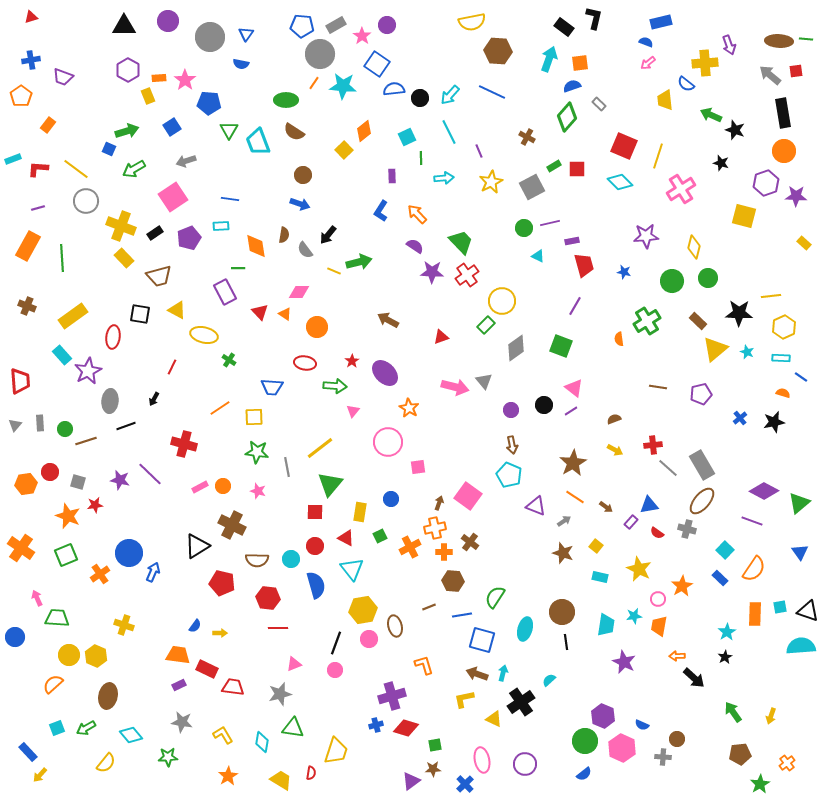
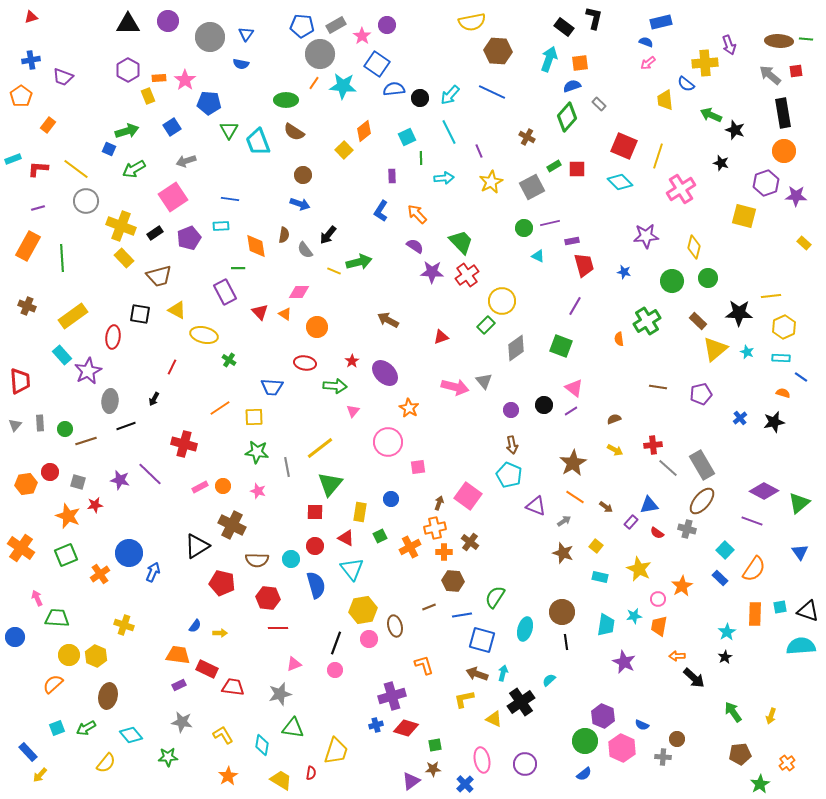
black triangle at (124, 26): moved 4 px right, 2 px up
cyan diamond at (262, 742): moved 3 px down
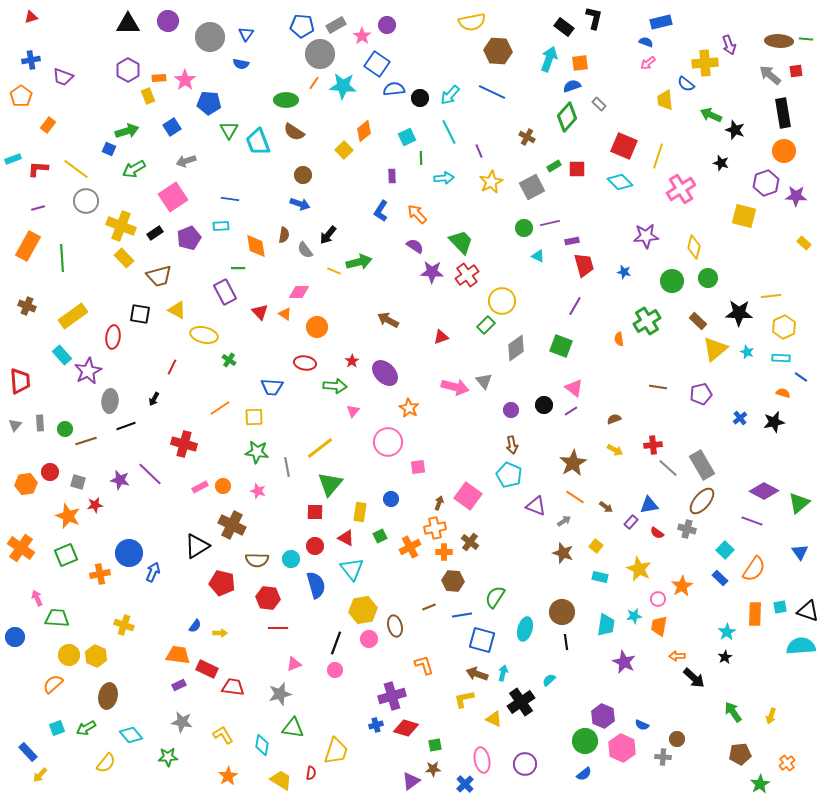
orange cross at (100, 574): rotated 24 degrees clockwise
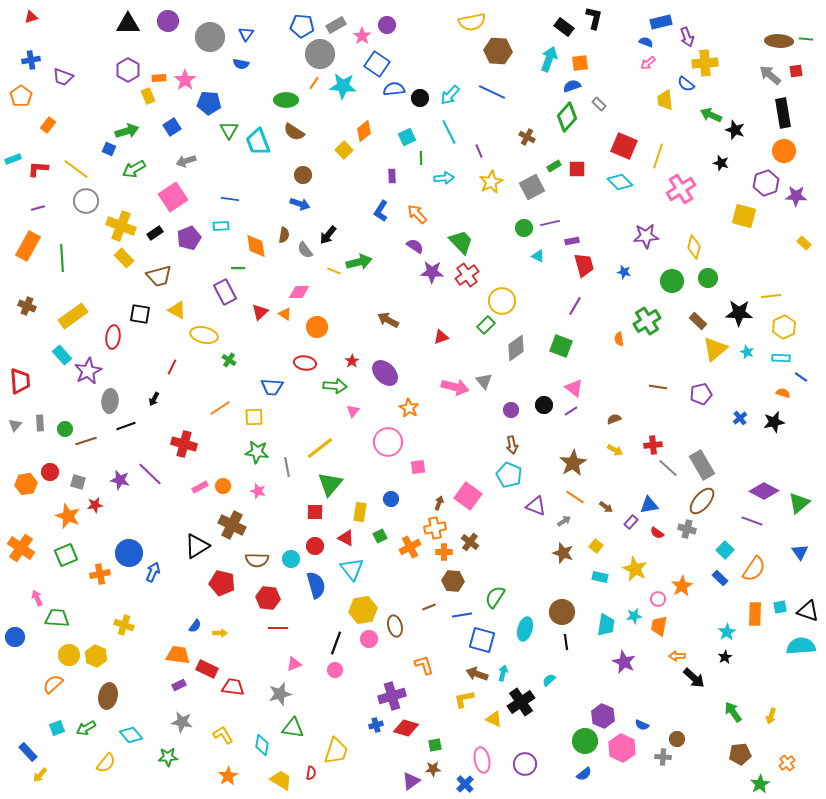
purple arrow at (729, 45): moved 42 px left, 8 px up
red triangle at (260, 312): rotated 30 degrees clockwise
yellow star at (639, 569): moved 4 px left
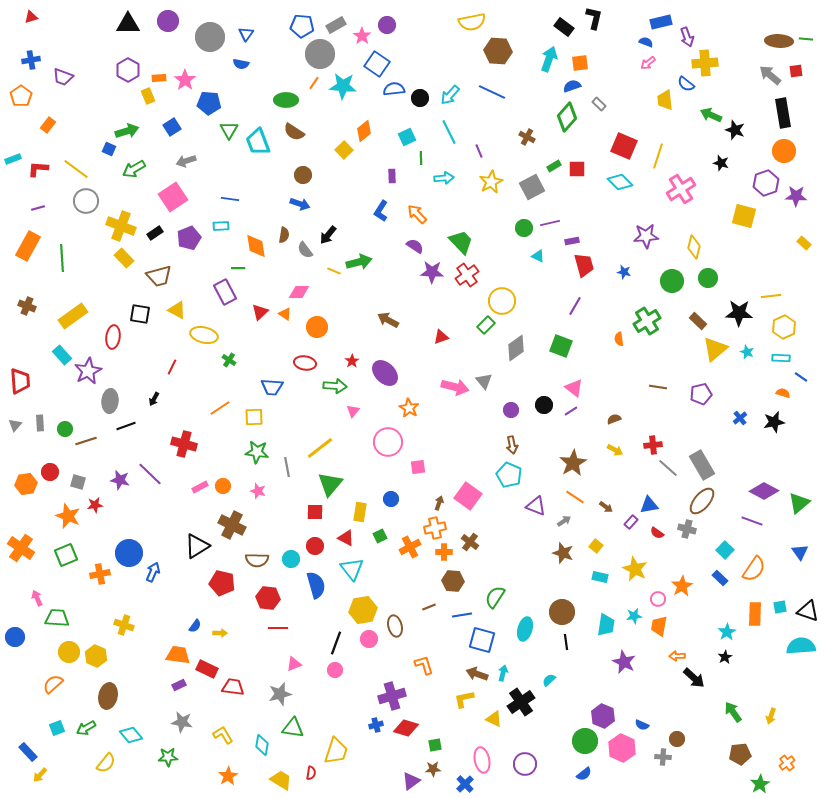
yellow circle at (69, 655): moved 3 px up
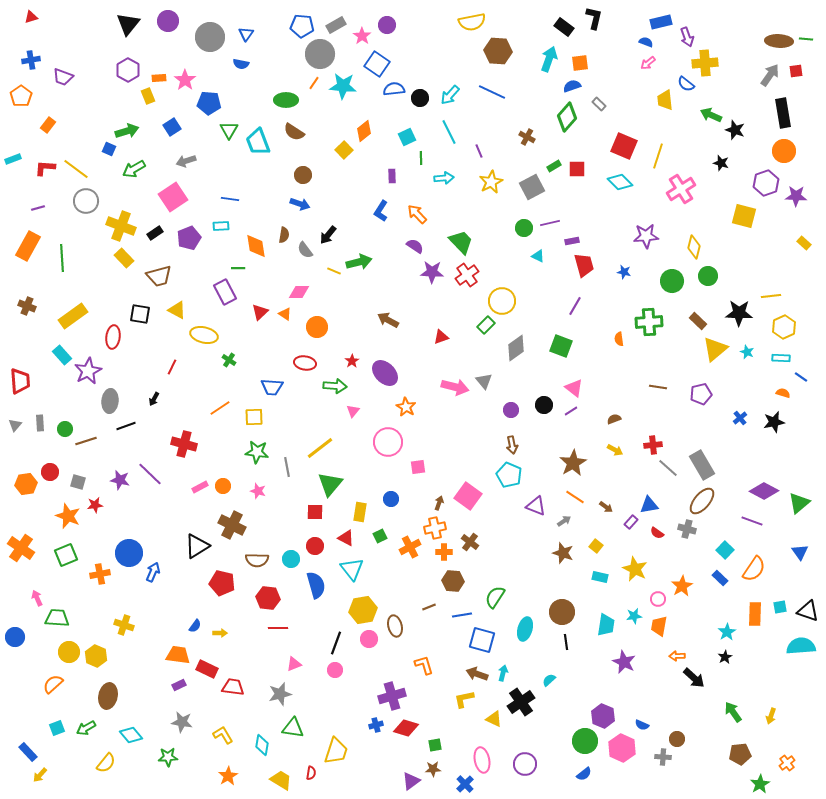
black triangle at (128, 24): rotated 50 degrees counterclockwise
gray arrow at (770, 75): rotated 85 degrees clockwise
red L-shape at (38, 169): moved 7 px right, 1 px up
green circle at (708, 278): moved 2 px up
green cross at (647, 321): moved 2 px right, 1 px down; rotated 28 degrees clockwise
orange star at (409, 408): moved 3 px left, 1 px up
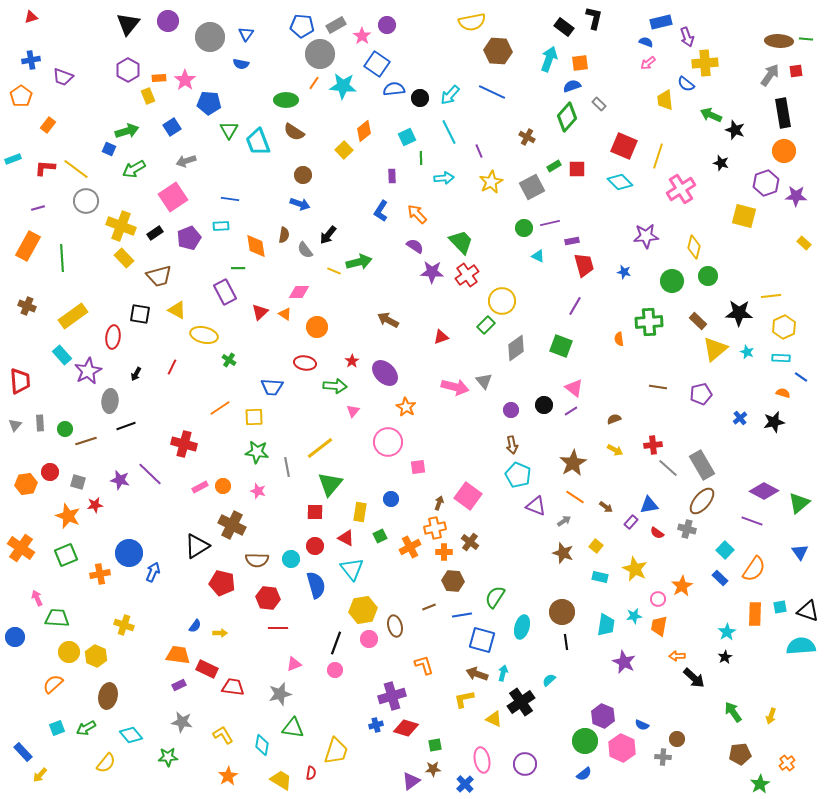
black arrow at (154, 399): moved 18 px left, 25 px up
cyan pentagon at (509, 475): moved 9 px right
cyan ellipse at (525, 629): moved 3 px left, 2 px up
blue rectangle at (28, 752): moved 5 px left
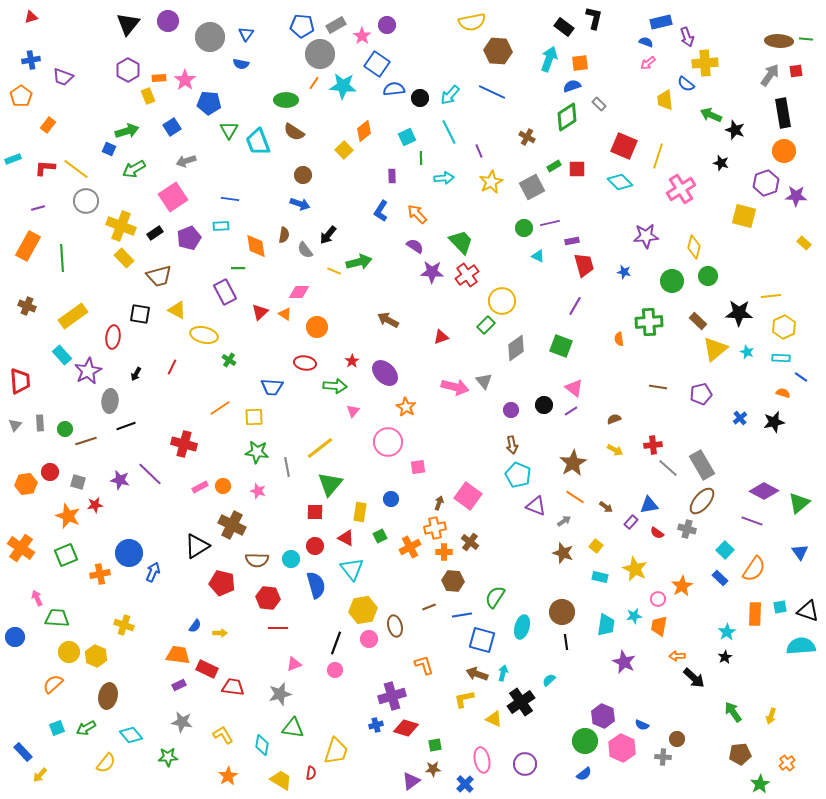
green diamond at (567, 117): rotated 16 degrees clockwise
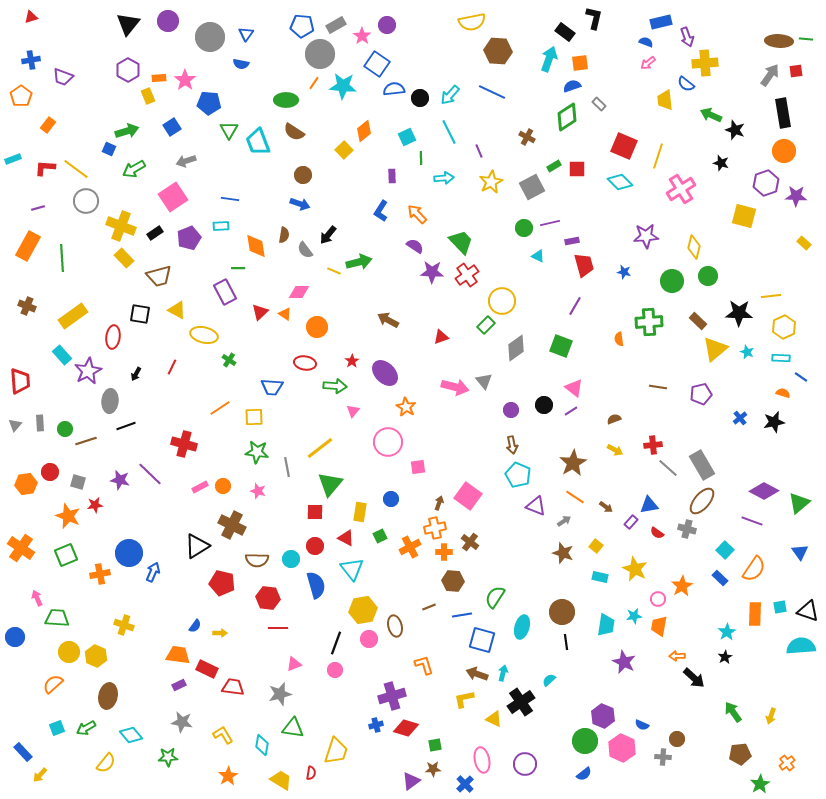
black rectangle at (564, 27): moved 1 px right, 5 px down
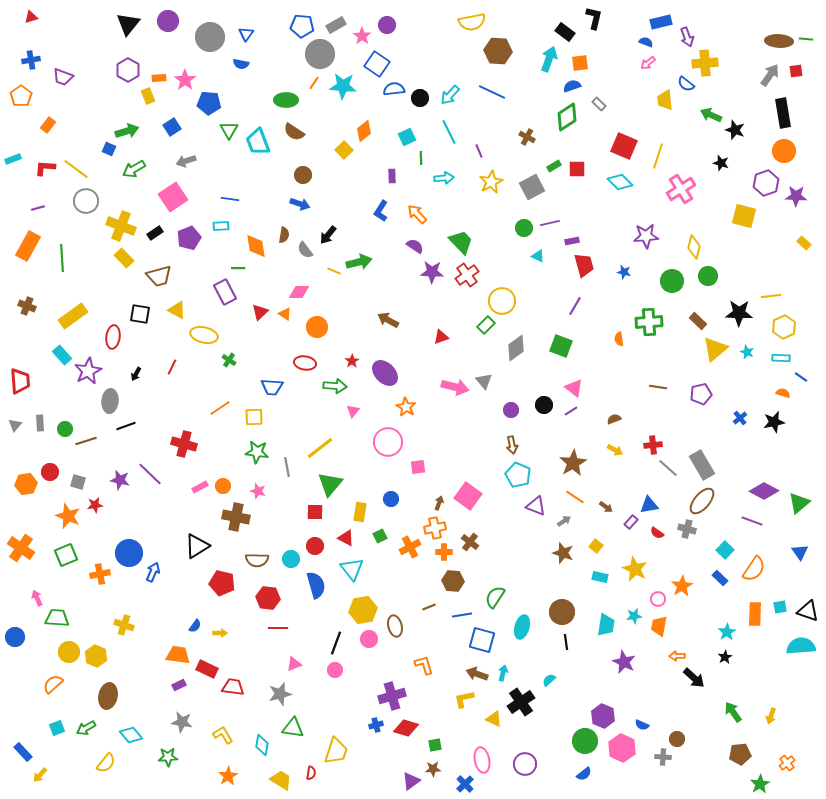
brown cross at (232, 525): moved 4 px right, 8 px up; rotated 16 degrees counterclockwise
